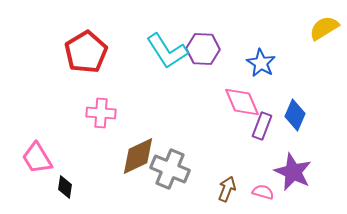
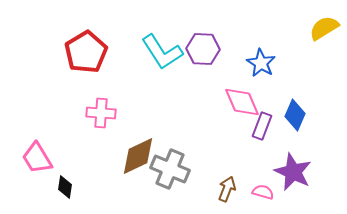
cyan L-shape: moved 5 px left, 1 px down
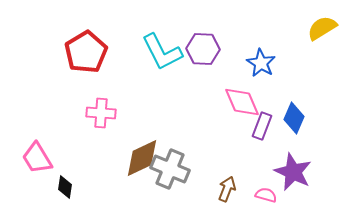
yellow semicircle: moved 2 px left
cyan L-shape: rotated 6 degrees clockwise
blue diamond: moved 1 px left, 3 px down
brown diamond: moved 4 px right, 2 px down
pink semicircle: moved 3 px right, 3 px down
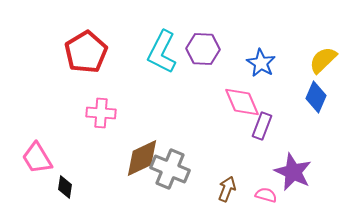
yellow semicircle: moved 1 px right, 32 px down; rotated 12 degrees counterclockwise
cyan L-shape: rotated 54 degrees clockwise
blue diamond: moved 22 px right, 21 px up
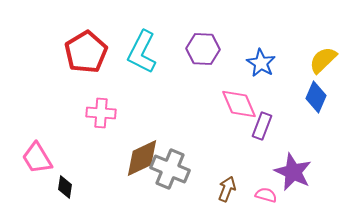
cyan L-shape: moved 20 px left
pink diamond: moved 3 px left, 2 px down
